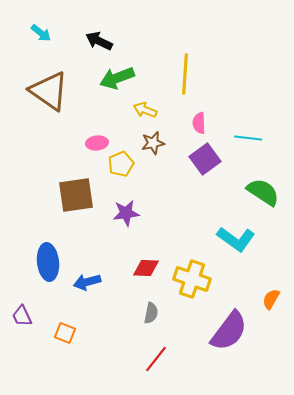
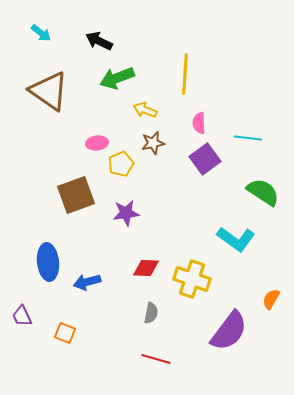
brown square: rotated 12 degrees counterclockwise
red line: rotated 68 degrees clockwise
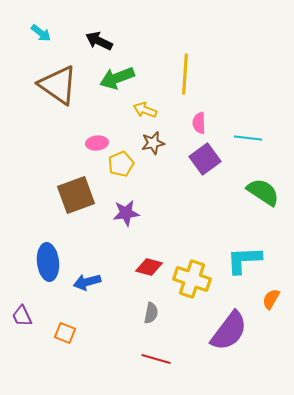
brown triangle: moved 9 px right, 6 px up
cyan L-shape: moved 8 px right, 21 px down; rotated 141 degrees clockwise
red diamond: moved 3 px right, 1 px up; rotated 12 degrees clockwise
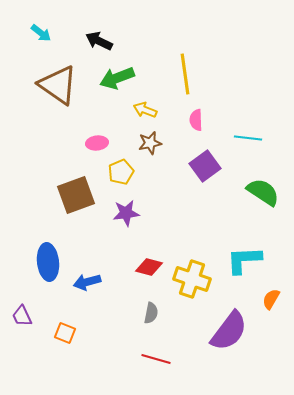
yellow line: rotated 12 degrees counterclockwise
pink semicircle: moved 3 px left, 3 px up
brown star: moved 3 px left
purple square: moved 7 px down
yellow pentagon: moved 8 px down
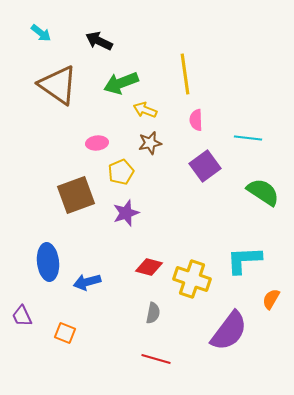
green arrow: moved 4 px right, 5 px down
purple star: rotated 12 degrees counterclockwise
gray semicircle: moved 2 px right
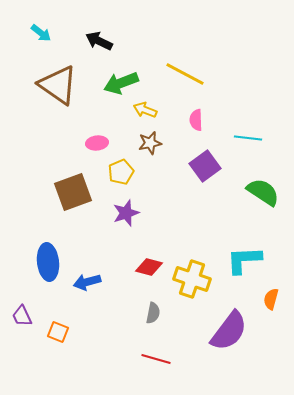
yellow line: rotated 54 degrees counterclockwise
brown square: moved 3 px left, 3 px up
orange semicircle: rotated 15 degrees counterclockwise
orange square: moved 7 px left, 1 px up
